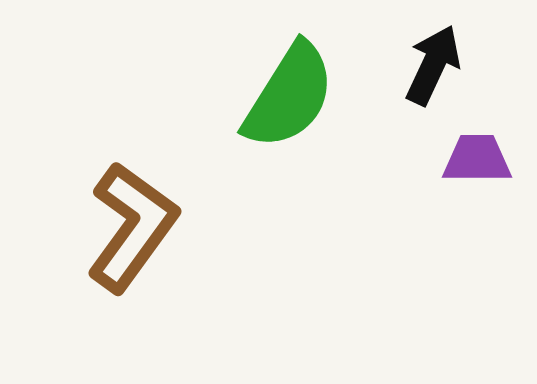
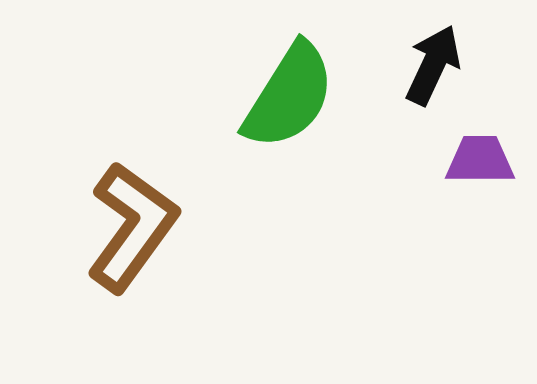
purple trapezoid: moved 3 px right, 1 px down
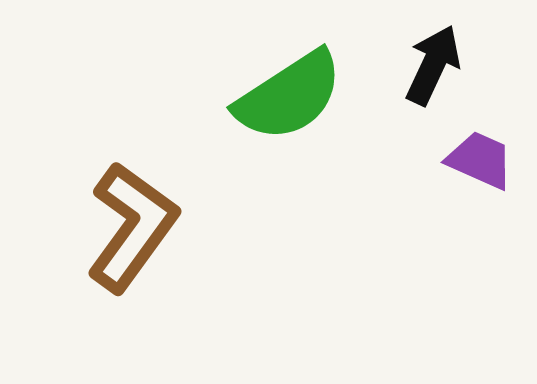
green semicircle: rotated 25 degrees clockwise
purple trapezoid: rotated 24 degrees clockwise
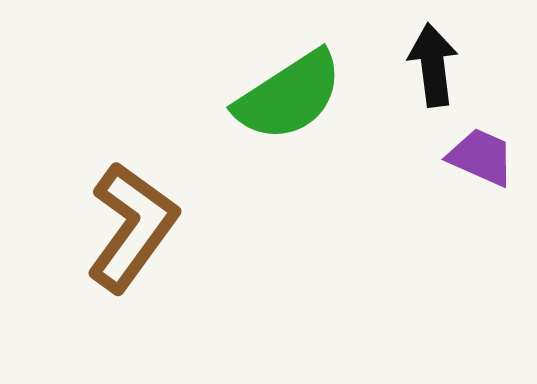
black arrow: rotated 32 degrees counterclockwise
purple trapezoid: moved 1 px right, 3 px up
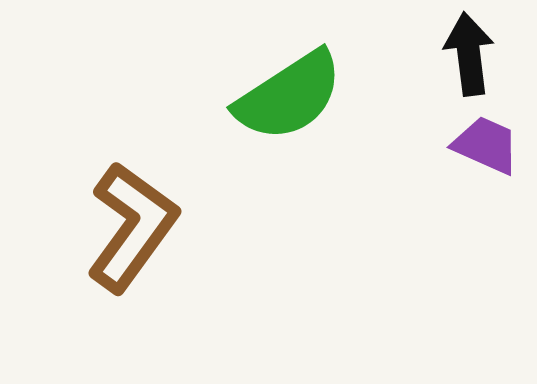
black arrow: moved 36 px right, 11 px up
purple trapezoid: moved 5 px right, 12 px up
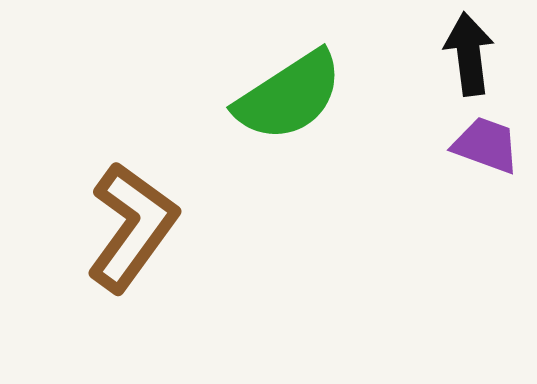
purple trapezoid: rotated 4 degrees counterclockwise
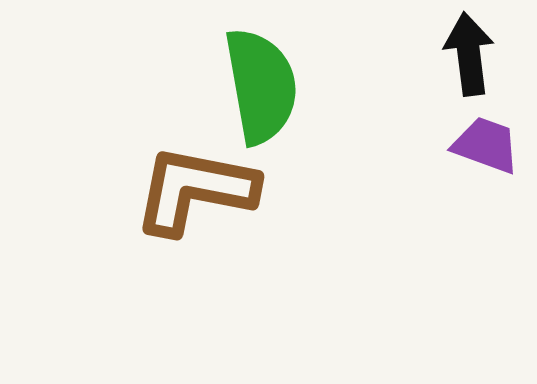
green semicircle: moved 28 px left, 10 px up; rotated 67 degrees counterclockwise
brown L-shape: moved 63 px right, 37 px up; rotated 115 degrees counterclockwise
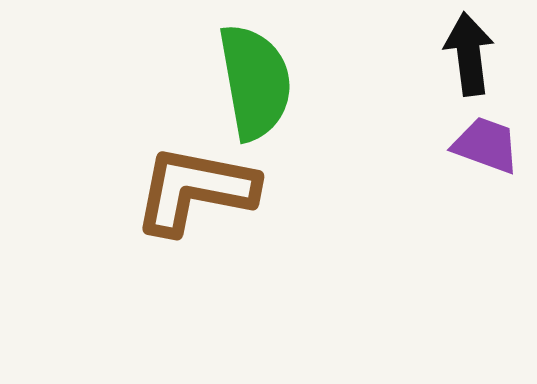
green semicircle: moved 6 px left, 4 px up
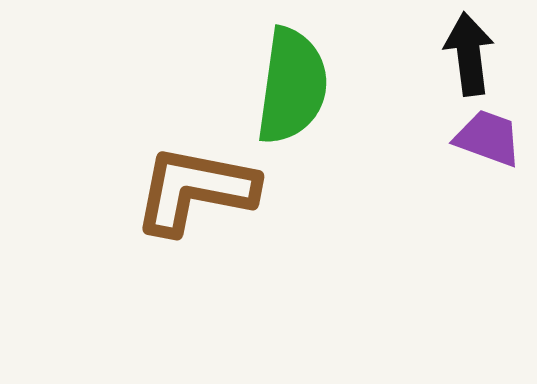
green semicircle: moved 37 px right, 4 px down; rotated 18 degrees clockwise
purple trapezoid: moved 2 px right, 7 px up
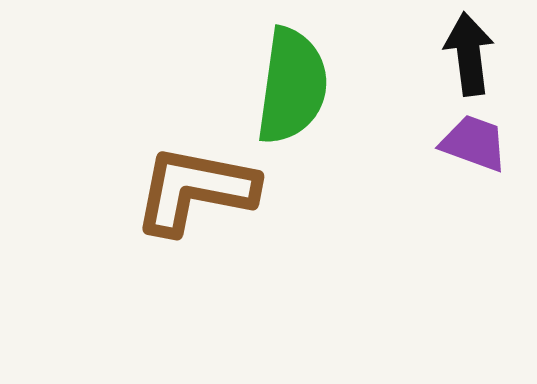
purple trapezoid: moved 14 px left, 5 px down
